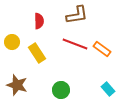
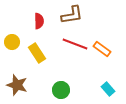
brown L-shape: moved 5 px left
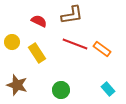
red semicircle: rotated 63 degrees counterclockwise
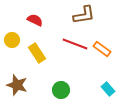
brown L-shape: moved 12 px right
red semicircle: moved 4 px left, 1 px up
yellow circle: moved 2 px up
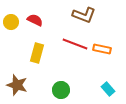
brown L-shape: rotated 30 degrees clockwise
yellow circle: moved 1 px left, 18 px up
orange rectangle: rotated 24 degrees counterclockwise
yellow rectangle: rotated 48 degrees clockwise
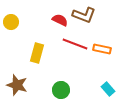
red semicircle: moved 25 px right
